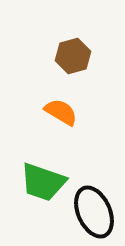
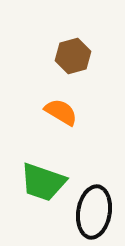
black ellipse: rotated 33 degrees clockwise
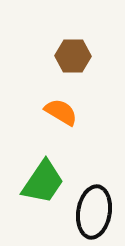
brown hexagon: rotated 16 degrees clockwise
green trapezoid: rotated 75 degrees counterclockwise
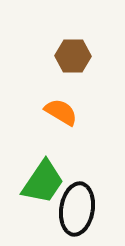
black ellipse: moved 17 px left, 3 px up
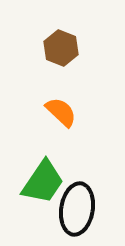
brown hexagon: moved 12 px left, 8 px up; rotated 20 degrees clockwise
orange semicircle: rotated 12 degrees clockwise
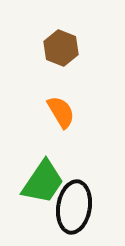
orange semicircle: rotated 16 degrees clockwise
black ellipse: moved 3 px left, 2 px up
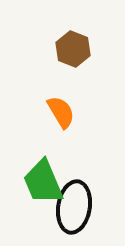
brown hexagon: moved 12 px right, 1 px down
green trapezoid: rotated 123 degrees clockwise
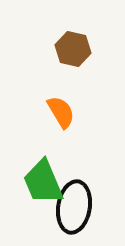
brown hexagon: rotated 8 degrees counterclockwise
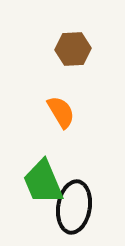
brown hexagon: rotated 16 degrees counterclockwise
